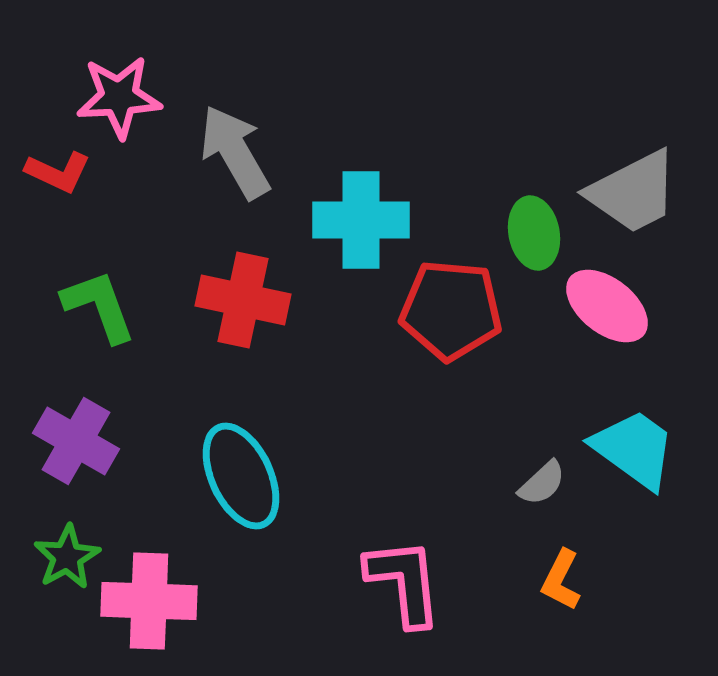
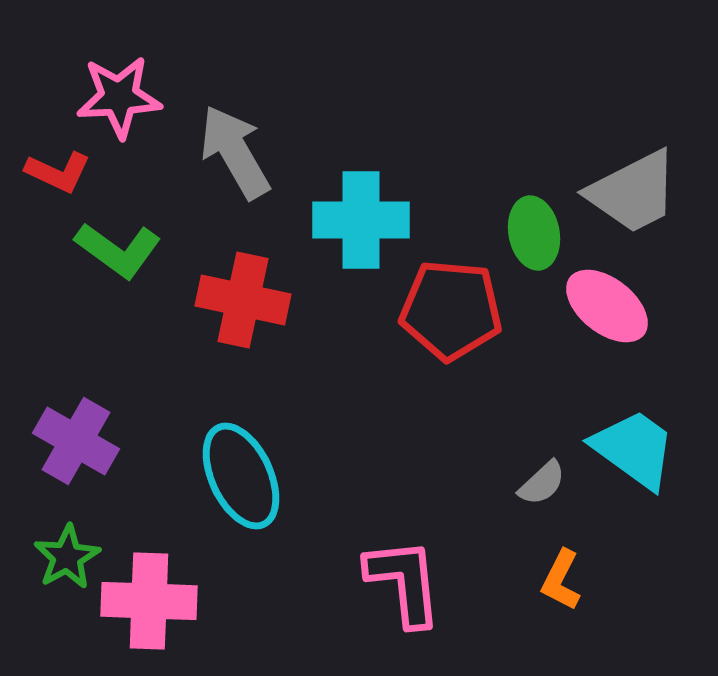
green L-shape: moved 19 px right, 56 px up; rotated 146 degrees clockwise
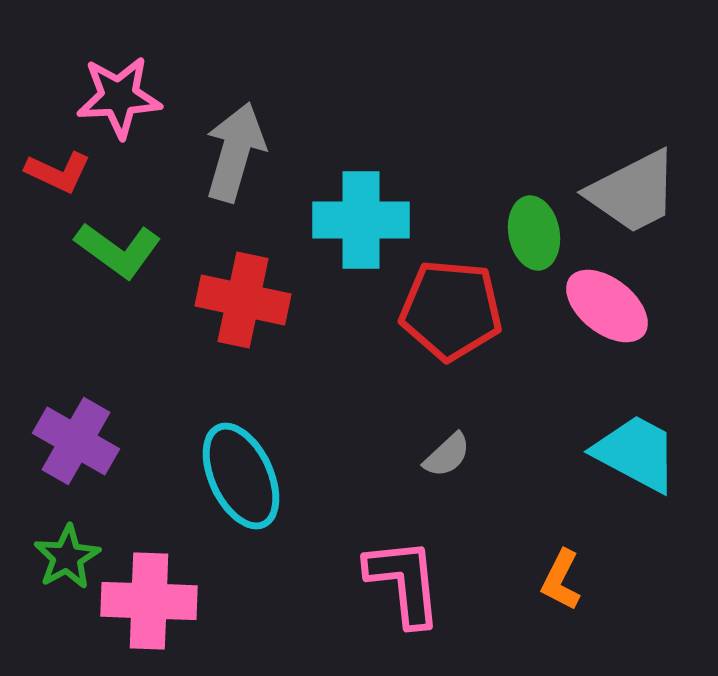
gray arrow: rotated 46 degrees clockwise
cyan trapezoid: moved 2 px right, 4 px down; rotated 8 degrees counterclockwise
gray semicircle: moved 95 px left, 28 px up
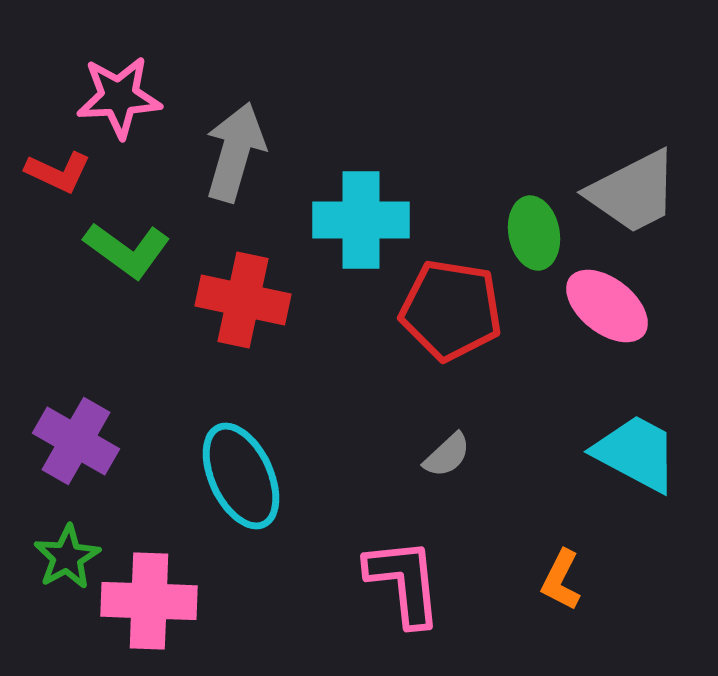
green L-shape: moved 9 px right
red pentagon: rotated 4 degrees clockwise
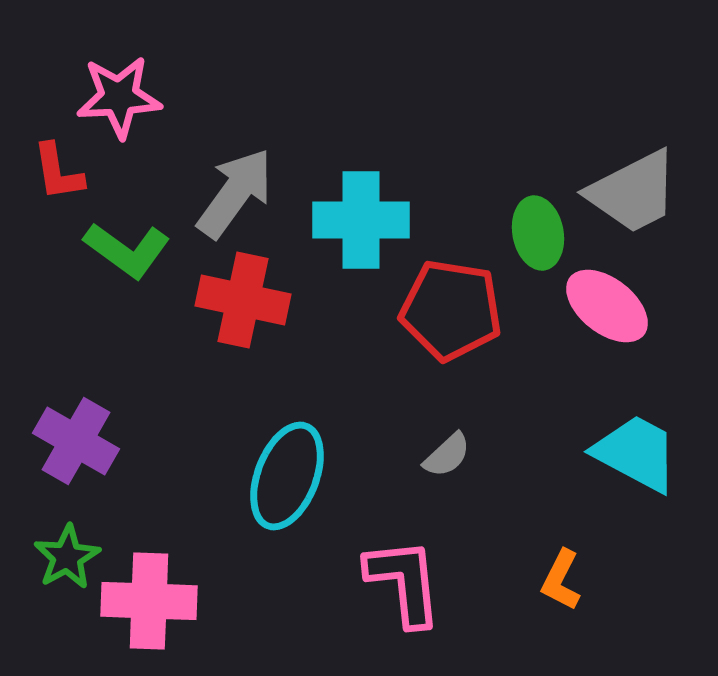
gray arrow: moved 41 px down; rotated 20 degrees clockwise
red L-shape: rotated 56 degrees clockwise
green ellipse: moved 4 px right
cyan ellipse: moved 46 px right; rotated 46 degrees clockwise
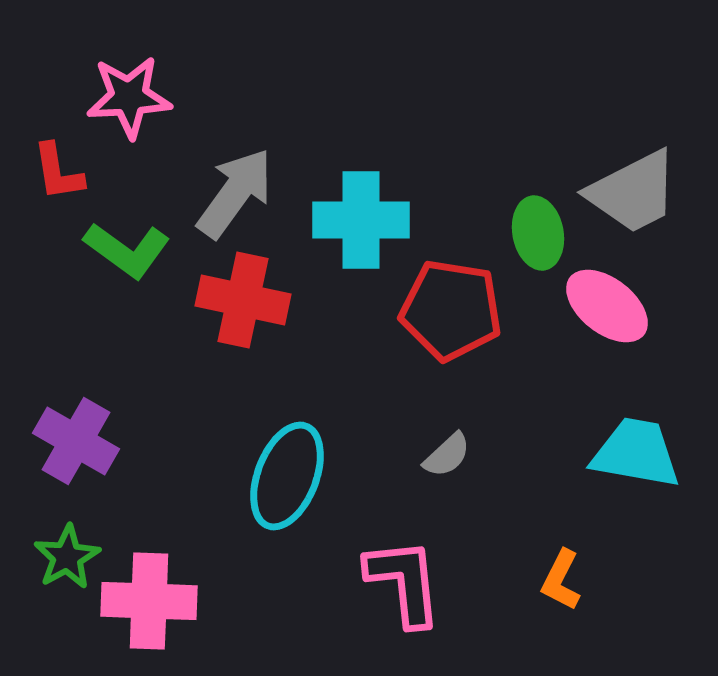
pink star: moved 10 px right
cyan trapezoid: rotated 18 degrees counterclockwise
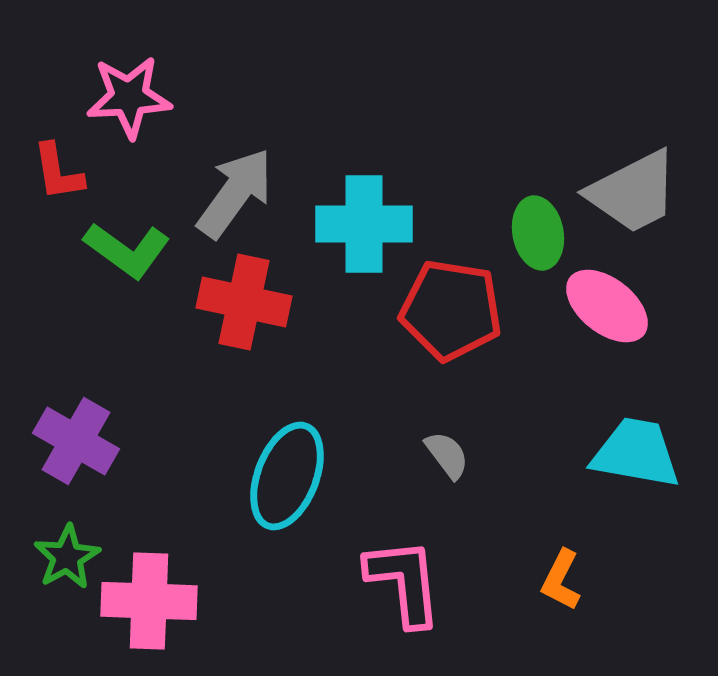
cyan cross: moved 3 px right, 4 px down
red cross: moved 1 px right, 2 px down
gray semicircle: rotated 84 degrees counterclockwise
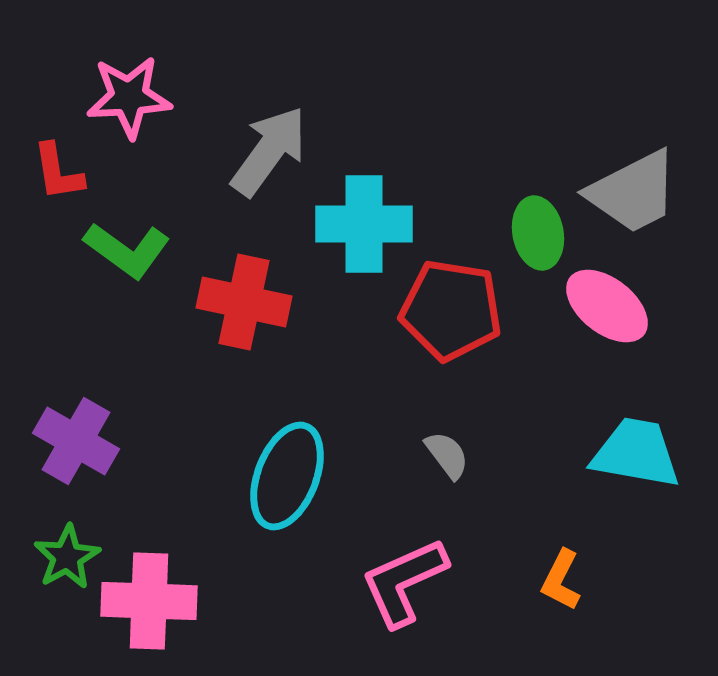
gray arrow: moved 34 px right, 42 px up
pink L-shape: rotated 108 degrees counterclockwise
